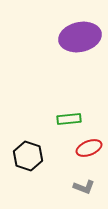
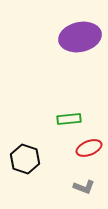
black hexagon: moved 3 px left, 3 px down
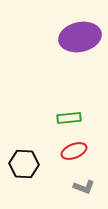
green rectangle: moved 1 px up
red ellipse: moved 15 px left, 3 px down
black hexagon: moved 1 px left, 5 px down; rotated 16 degrees counterclockwise
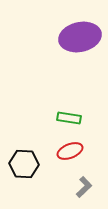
green rectangle: rotated 15 degrees clockwise
red ellipse: moved 4 px left
gray L-shape: rotated 65 degrees counterclockwise
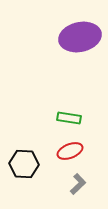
gray L-shape: moved 6 px left, 3 px up
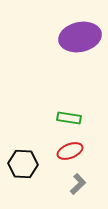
black hexagon: moved 1 px left
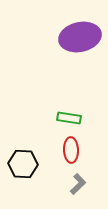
red ellipse: moved 1 px right, 1 px up; rotated 70 degrees counterclockwise
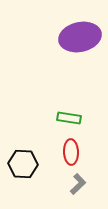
red ellipse: moved 2 px down
